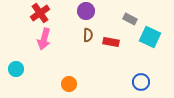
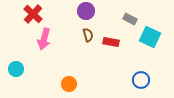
red cross: moved 7 px left, 1 px down; rotated 12 degrees counterclockwise
brown semicircle: rotated 16 degrees counterclockwise
blue circle: moved 2 px up
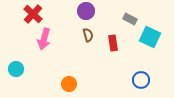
red rectangle: moved 2 px right, 1 px down; rotated 70 degrees clockwise
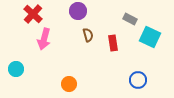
purple circle: moved 8 px left
blue circle: moved 3 px left
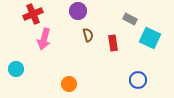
red cross: rotated 24 degrees clockwise
cyan square: moved 1 px down
